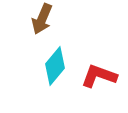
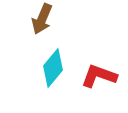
cyan diamond: moved 2 px left, 2 px down
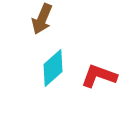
cyan diamond: rotated 9 degrees clockwise
